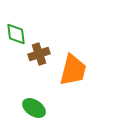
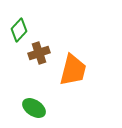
green diamond: moved 3 px right, 4 px up; rotated 50 degrees clockwise
brown cross: moved 1 px up
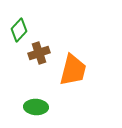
green ellipse: moved 2 px right, 1 px up; rotated 30 degrees counterclockwise
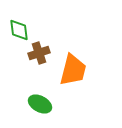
green diamond: rotated 50 degrees counterclockwise
green ellipse: moved 4 px right, 3 px up; rotated 25 degrees clockwise
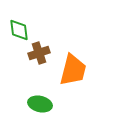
green ellipse: rotated 15 degrees counterclockwise
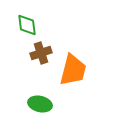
green diamond: moved 8 px right, 5 px up
brown cross: moved 2 px right
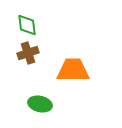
brown cross: moved 13 px left
orange trapezoid: rotated 104 degrees counterclockwise
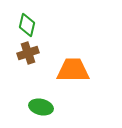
green diamond: rotated 20 degrees clockwise
green ellipse: moved 1 px right, 3 px down
